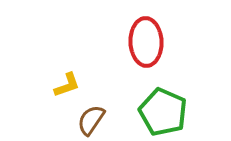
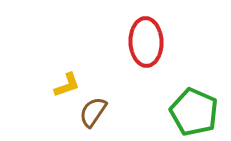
green pentagon: moved 31 px right
brown semicircle: moved 2 px right, 8 px up
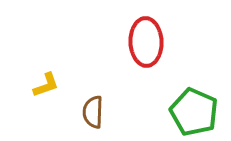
yellow L-shape: moved 21 px left
brown semicircle: rotated 32 degrees counterclockwise
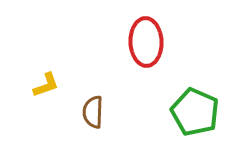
green pentagon: moved 1 px right
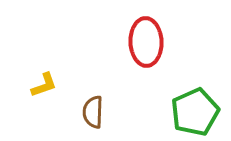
yellow L-shape: moved 2 px left
green pentagon: rotated 24 degrees clockwise
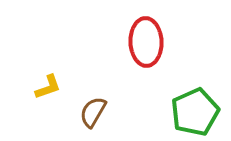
yellow L-shape: moved 4 px right, 2 px down
brown semicircle: rotated 28 degrees clockwise
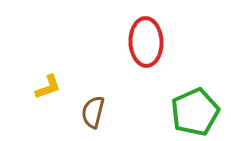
brown semicircle: rotated 16 degrees counterclockwise
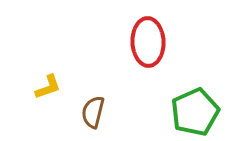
red ellipse: moved 2 px right
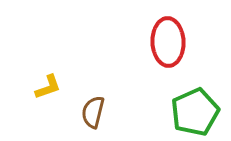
red ellipse: moved 20 px right
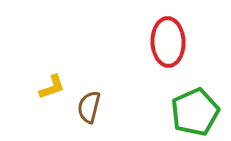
yellow L-shape: moved 4 px right
brown semicircle: moved 4 px left, 5 px up
